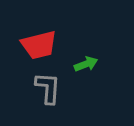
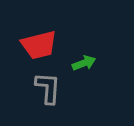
green arrow: moved 2 px left, 1 px up
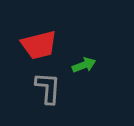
green arrow: moved 2 px down
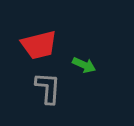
green arrow: rotated 45 degrees clockwise
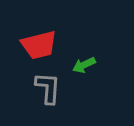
green arrow: rotated 130 degrees clockwise
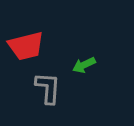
red trapezoid: moved 13 px left, 1 px down
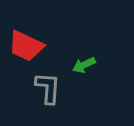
red trapezoid: rotated 39 degrees clockwise
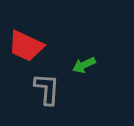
gray L-shape: moved 1 px left, 1 px down
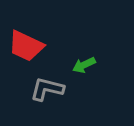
gray L-shape: rotated 80 degrees counterclockwise
